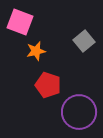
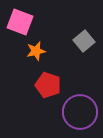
purple circle: moved 1 px right
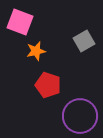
gray square: rotated 10 degrees clockwise
purple circle: moved 4 px down
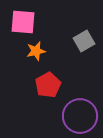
pink square: moved 3 px right; rotated 16 degrees counterclockwise
red pentagon: rotated 25 degrees clockwise
